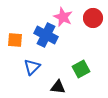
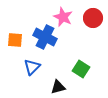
blue cross: moved 1 px left, 2 px down
green square: rotated 30 degrees counterclockwise
black triangle: rotated 21 degrees counterclockwise
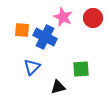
orange square: moved 7 px right, 10 px up
green square: rotated 36 degrees counterclockwise
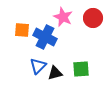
blue triangle: moved 6 px right, 1 px up
black triangle: moved 3 px left, 14 px up
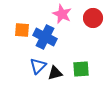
pink star: moved 1 px left, 3 px up
